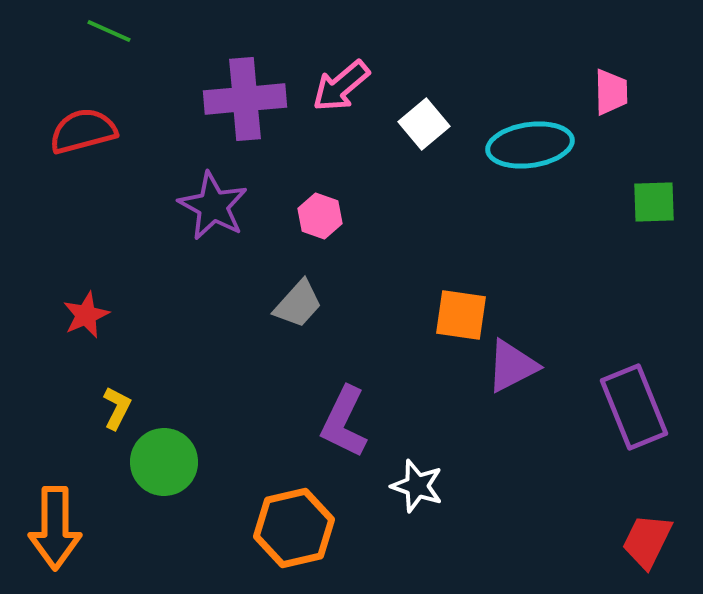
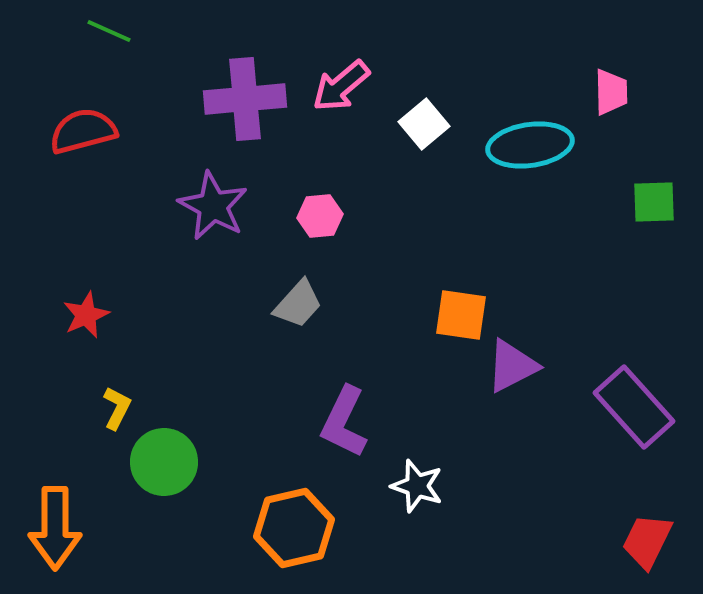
pink hexagon: rotated 24 degrees counterclockwise
purple rectangle: rotated 20 degrees counterclockwise
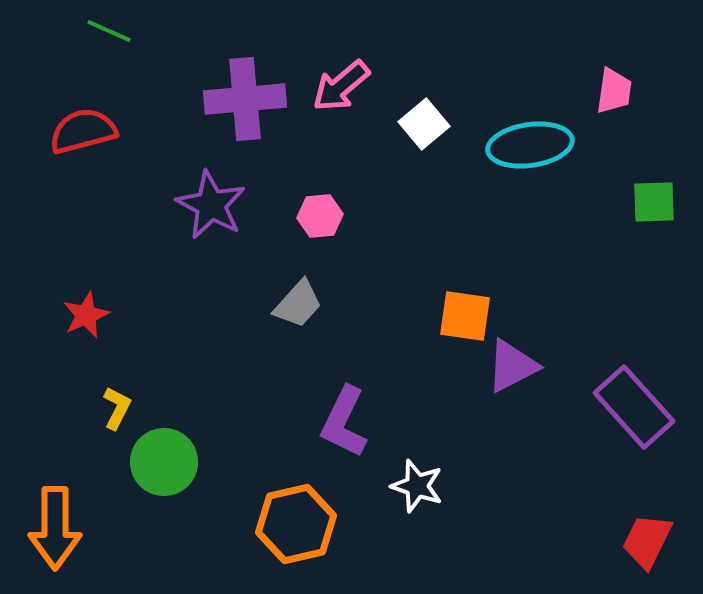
pink trapezoid: moved 3 px right, 1 px up; rotated 9 degrees clockwise
purple star: moved 2 px left, 1 px up
orange square: moved 4 px right, 1 px down
orange hexagon: moved 2 px right, 4 px up
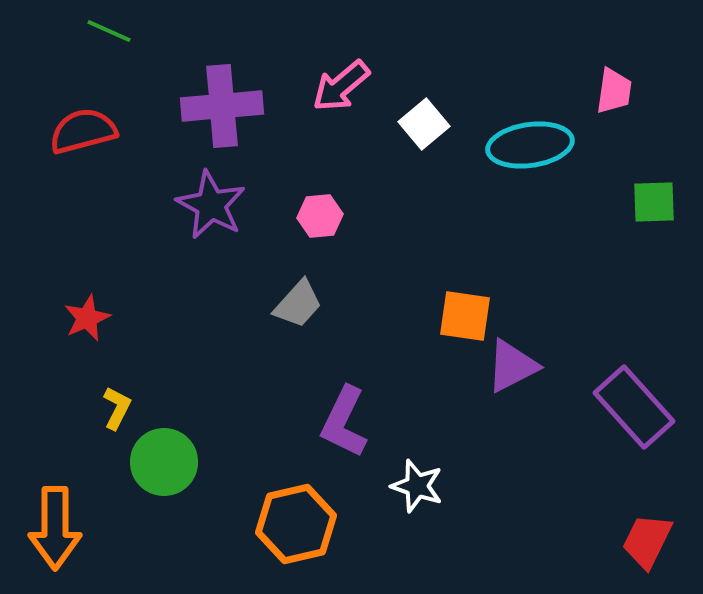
purple cross: moved 23 px left, 7 px down
red star: moved 1 px right, 3 px down
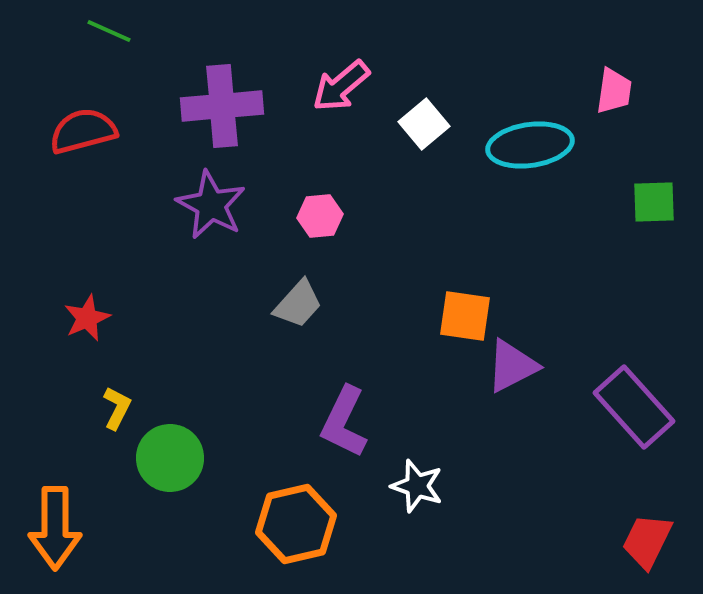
green circle: moved 6 px right, 4 px up
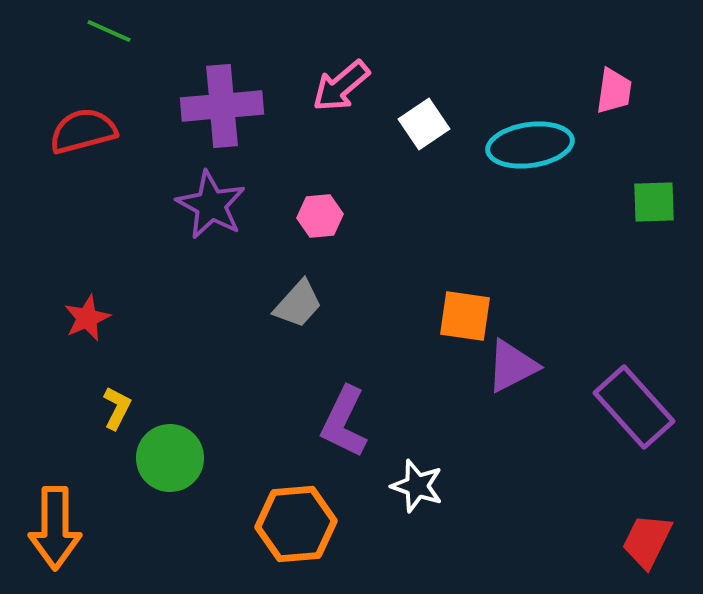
white square: rotated 6 degrees clockwise
orange hexagon: rotated 8 degrees clockwise
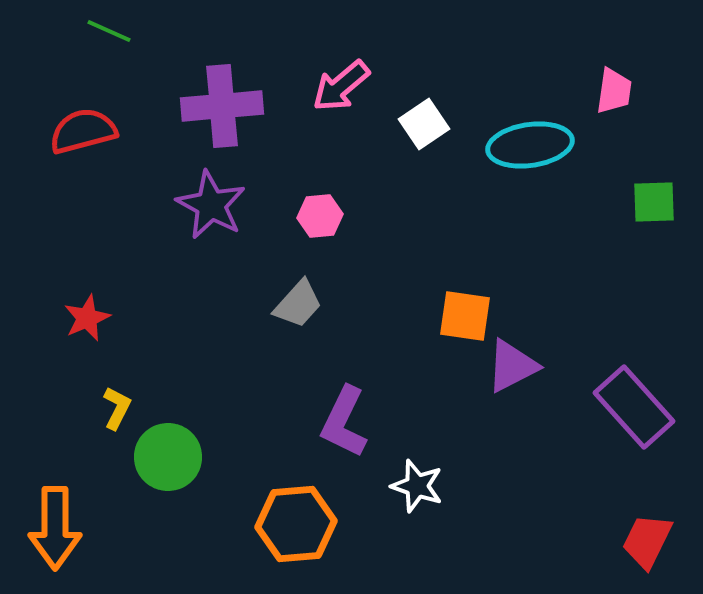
green circle: moved 2 px left, 1 px up
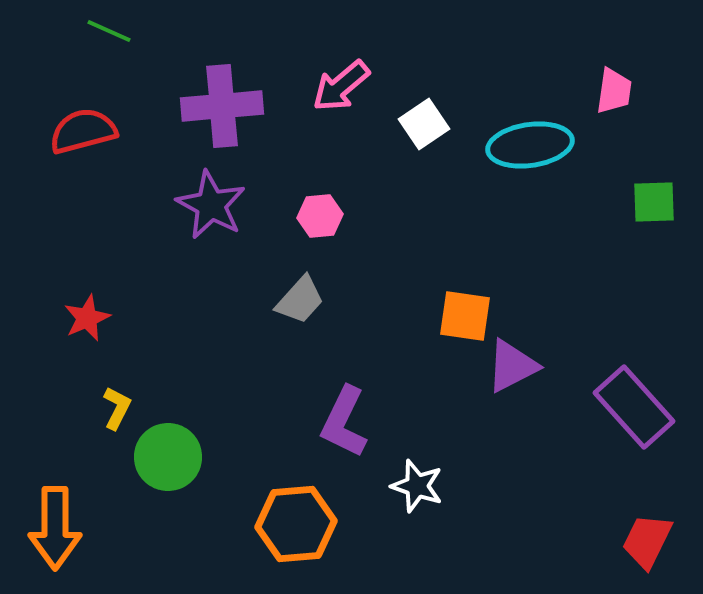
gray trapezoid: moved 2 px right, 4 px up
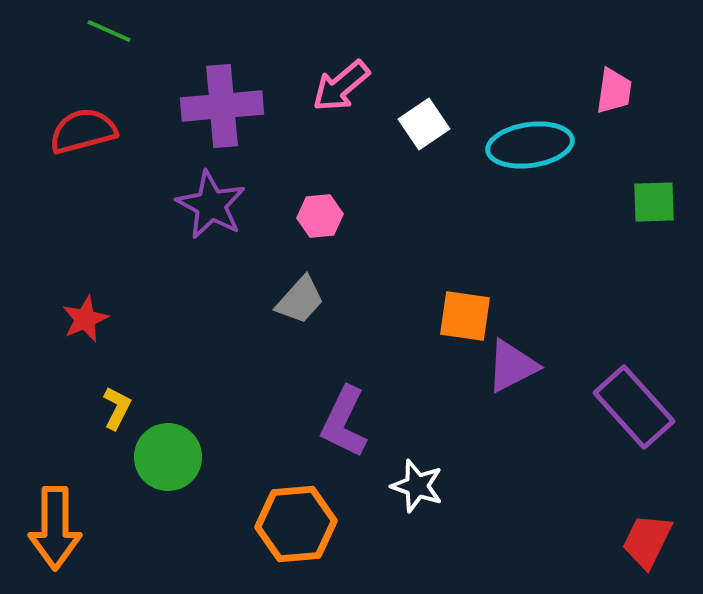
red star: moved 2 px left, 1 px down
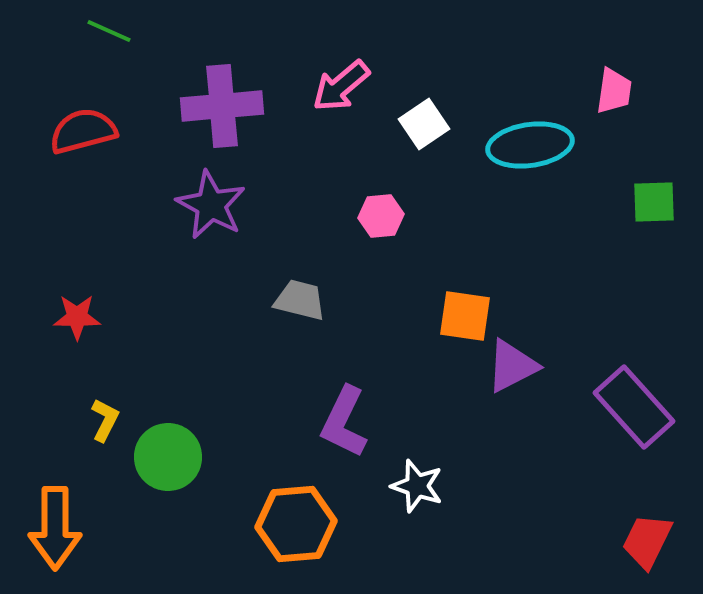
pink hexagon: moved 61 px right
gray trapezoid: rotated 118 degrees counterclockwise
red star: moved 8 px left, 2 px up; rotated 24 degrees clockwise
yellow L-shape: moved 12 px left, 12 px down
